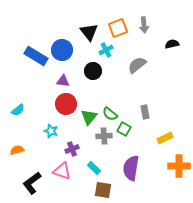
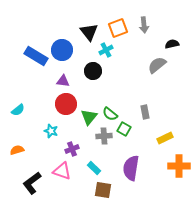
gray semicircle: moved 20 px right
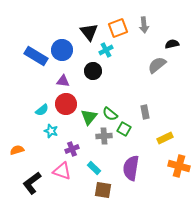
cyan semicircle: moved 24 px right
orange cross: rotated 15 degrees clockwise
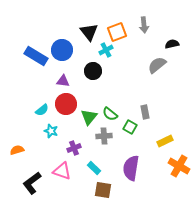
orange square: moved 1 px left, 4 px down
green square: moved 6 px right, 2 px up
yellow rectangle: moved 3 px down
purple cross: moved 2 px right, 1 px up
orange cross: rotated 15 degrees clockwise
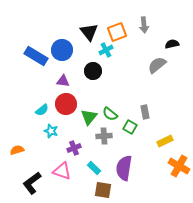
purple semicircle: moved 7 px left
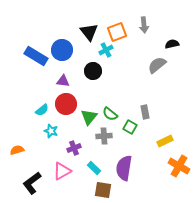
pink triangle: rotated 48 degrees counterclockwise
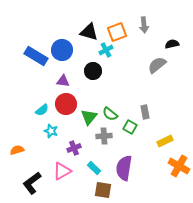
black triangle: rotated 36 degrees counterclockwise
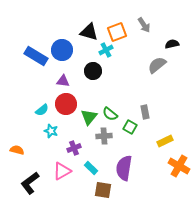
gray arrow: rotated 28 degrees counterclockwise
orange semicircle: rotated 32 degrees clockwise
cyan rectangle: moved 3 px left
black L-shape: moved 2 px left
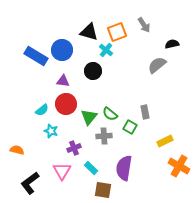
cyan cross: rotated 24 degrees counterclockwise
pink triangle: rotated 30 degrees counterclockwise
